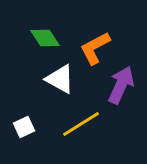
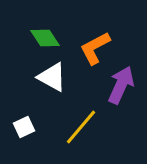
white triangle: moved 8 px left, 2 px up
yellow line: moved 3 px down; rotated 18 degrees counterclockwise
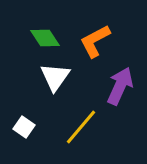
orange L-shape: moved 7 px up
white triangle: moved 3 px right; rotated 36 degrees clockwise
purple arrow: moved 1 px left, 1 px down
white square: rotated 30 degrees counterclockwise
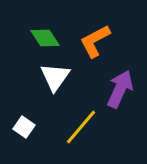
purple arrow: moved 3 px down
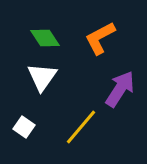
orange L-shape: moved 5 px right, 3 px up
white triangle: moved 13 px left
purple arrow: rotated 9 degrees clockwise
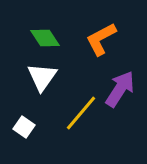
orange L-shape: moved 1 px right, 1 px down
yellow line: moved 14 px up
